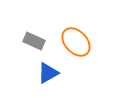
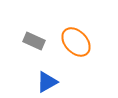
blue triangle: moved 1 px left, 9 px down
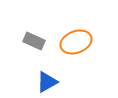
orange ellipse: rotated 68 degrees counterclockwise
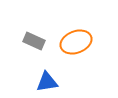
blue triangle: rotated 20 degrees clockwise
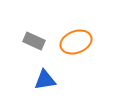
blue triangle: moved 2 px left, 2 px up
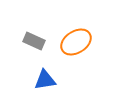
orange ellipse: rotated 12 degrees counterclockwise
